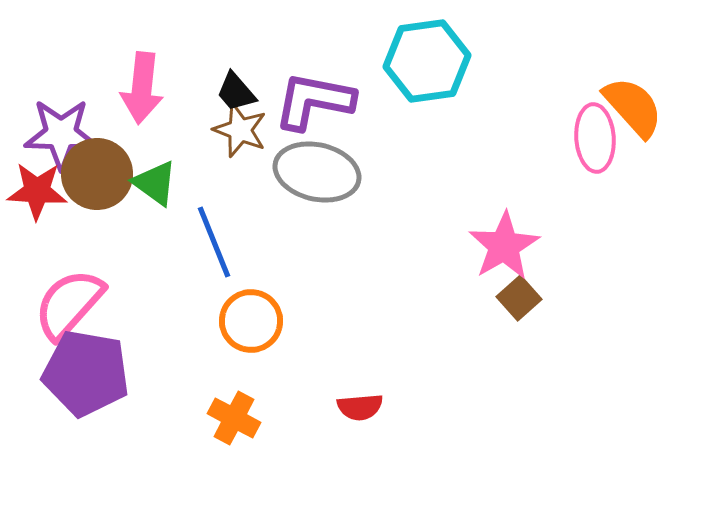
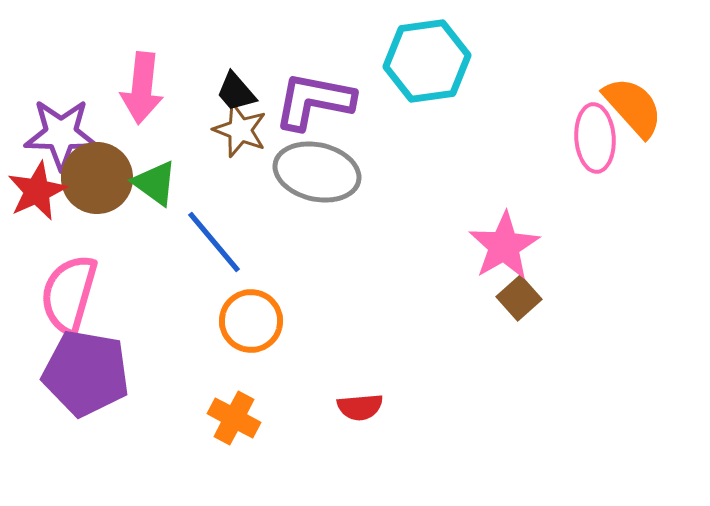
brown circle: moved 4 px down
red star: rotated 28 degrees counterclockwise
blue line: rotated 18 degrees counterclockwise
pink semicircle: moved 10 px up; rotated 26 degrees counterclockwise
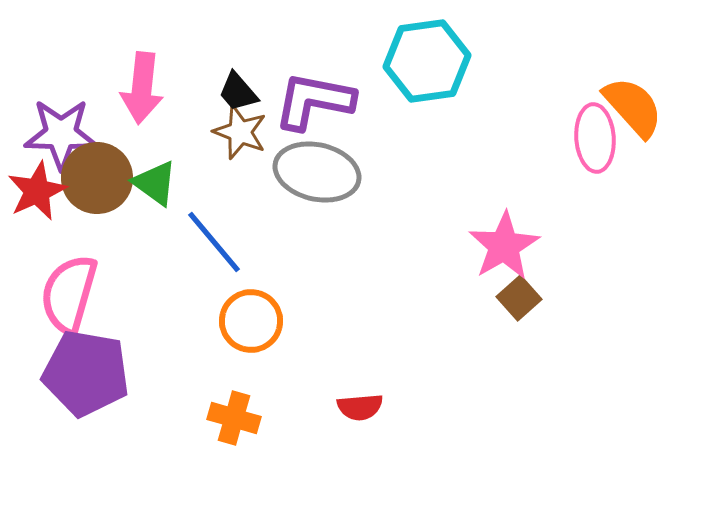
black trapezoid: moved 2 px right
brown star: moved 2 px down
orange cross: rotated 12 degrees counterclockwise
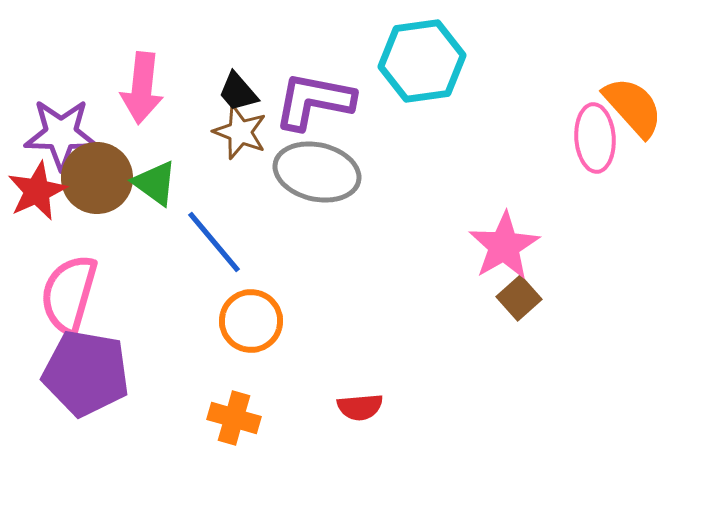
cyan hexagon: moved 5 px left
